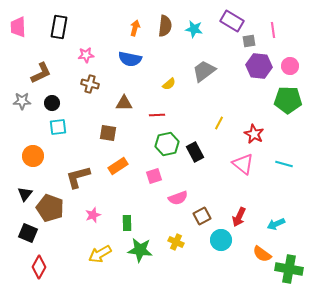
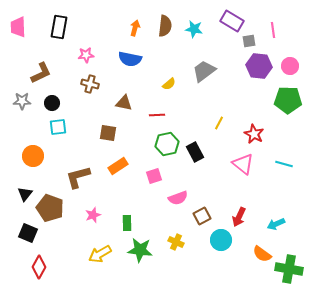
brown triangle at (124, 103): rotated 12 degrees clockwise
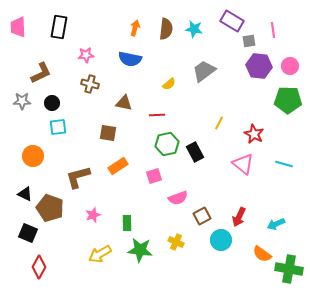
brown semicircle at (165, 26): moved 1 px right, 3 px down
black triangle at (25, 194): rotated 42 degrees counterclockwise
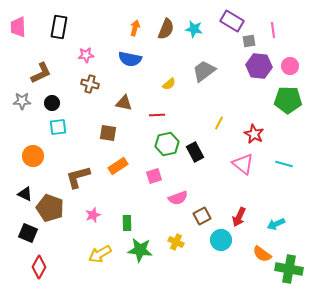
brown semicircle at (166, 29): rotated 15 degrees clockwise
